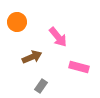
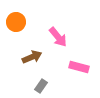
orange circle: moved 1 px left
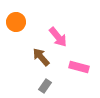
brown arrow: moved 9 px right; rotated 108 degrees counterclockwise
gray rectangle: moved 4 px right
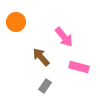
pink arrow: moved 6 px right
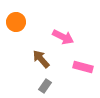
pink arrow: moved 1 px left; rotated 25 degrees counterclockwise
brown arrow: moved 2 px down
pink rectangle: moved 4 px right
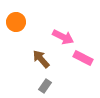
pink rectangle: moved 9 px up; rotated 12 degrees clockwise
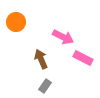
brown arrow: rotated 18 degrees clockwise
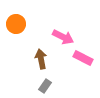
orange circle: moved 2 px down
brown arrow: rotated 12 degrees clockwise
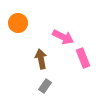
orange circle: moved 2 px right, 1 px up
pink rectangle: rotated 42 degrees clockwise
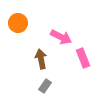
pink arrow: moved 2 px left
